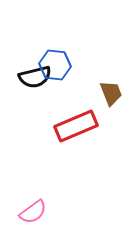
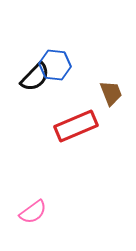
black semicircle: rotated 32 degrees counterclockwise
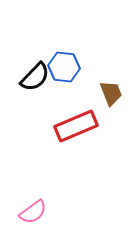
blue hexagon: moved 9 px right, 2 px down
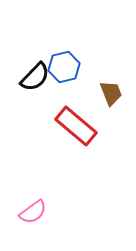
blue hexagon: rotated 20 degrees counterclockwise
red rectangle: rotated 63 degrees clockwise
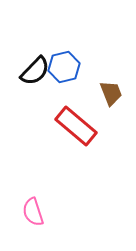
black semicircle: moved 6 px up
pink semicircle: rotated 108 degrees clockwise
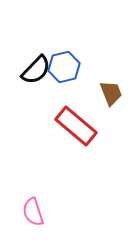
black semicircle: moved 1 px right, 1 px up
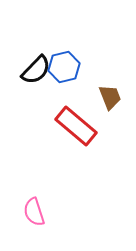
brown trapezoid: moved 1 px left, 4 px down
pink semicircle: moved 1 px right
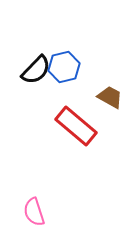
brown trapezoid: rotated 40 degrees counterclockwise
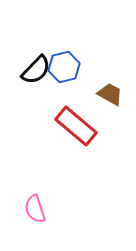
brown trapezoid: moved 3 px up
pink semicircle: moved 1 px right, 3 px up
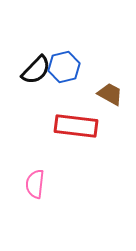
red rectangle: rotated 33 degrees counterclockwise
pink semicircle: moved 25 px up; rotated 24 degrees clockwise
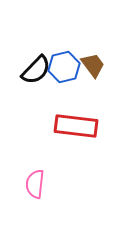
brown trapezoid: moved 17 px left, 29 px up; rotated 24 degrees clockwise
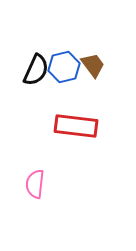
black semicircle: rotated 20 degrees counterclockwise
